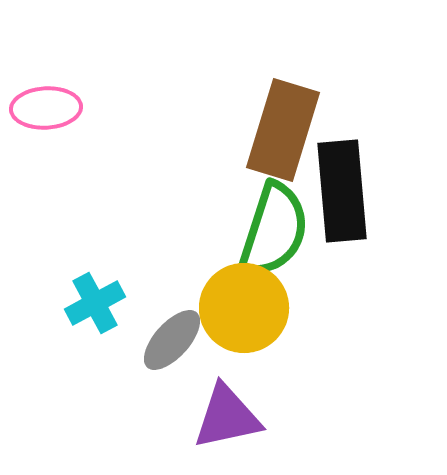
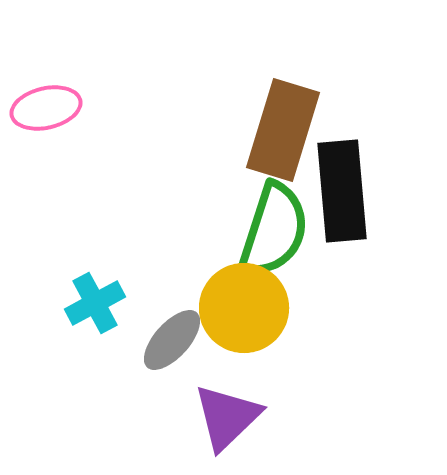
pink ellipse: rotated 10 degrees counterclockwise
purple triangle: rotated 32 degrees counterclockwise
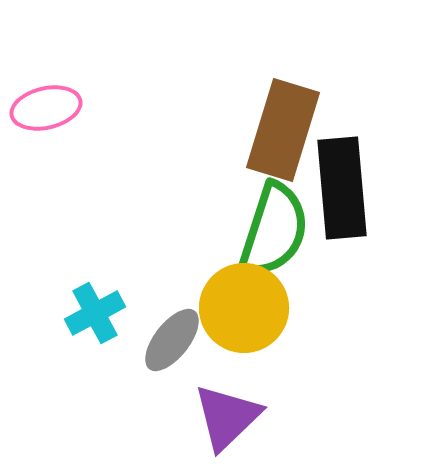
black rectangle: moved 3 px up
cyan cross: moved 10 px down
gray ellipse: rotated 4 degrees counterclockwise
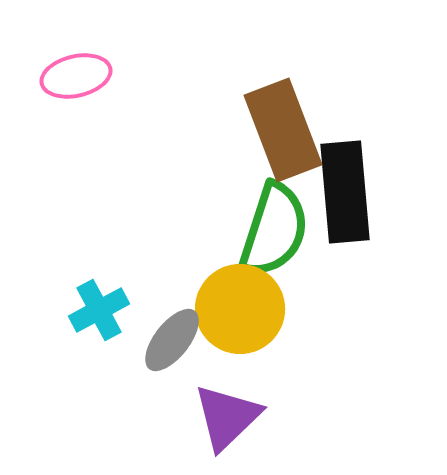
pink ellipse: moved 30 px right, 32 px up
brown rectangle: rotated 38 degrees counterclockwise
black rectangle: moved 3 px right, 4 px down
yellow circle: moved 4 px left, 1 px down
cyan cross: moved 4 px right, 3 px up
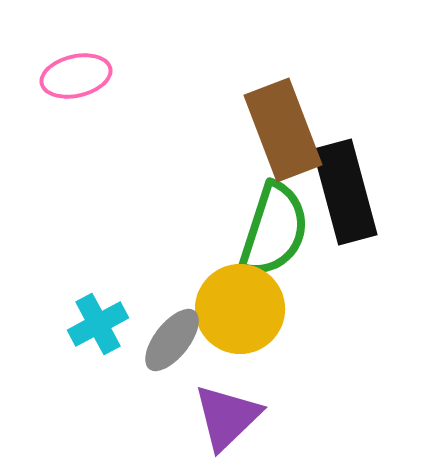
black rectangle: rotated 10 degrees counterclockwise
cyan cross: moved 1 px left, 14 px down
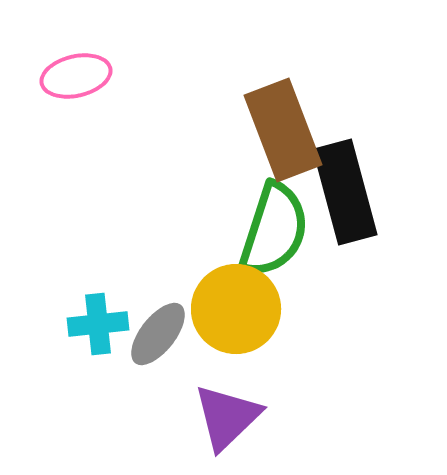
yellow circle: moved 4 px left
cyan cross: rotated 22 degrees clockwise
gray ellipse: moved 14 px left, 6 px up
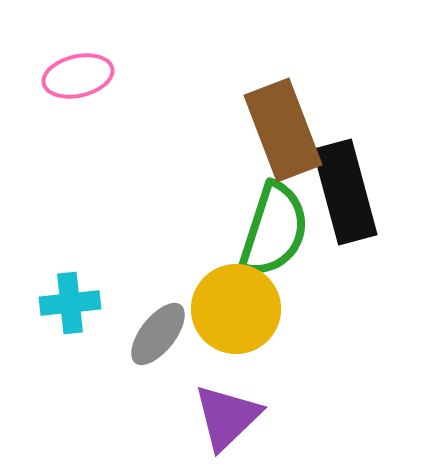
pink ellipse: moved 2 px right
cyan cross: moved 28 px left, 21 px up
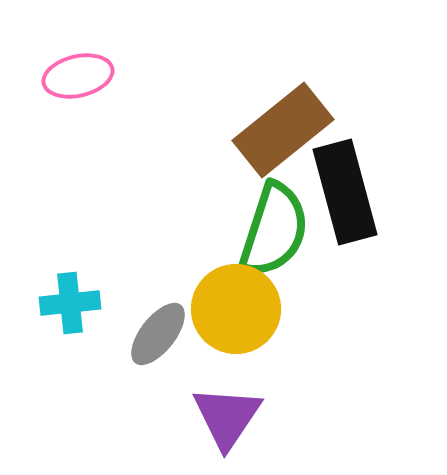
brown rectangle: rotated 72 degrees clockwise
purple triangle: rotated 12 degrees counterclockwise
